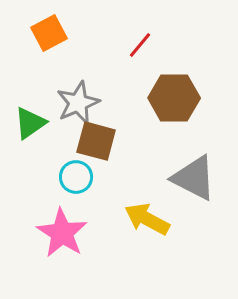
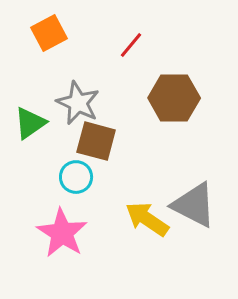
red line: moved 9 px left
gray star: rotated 24 degrees counterclockwise
gray triangle: moved 27 px down
yellow arrow: rotated 6 degrees clockwise
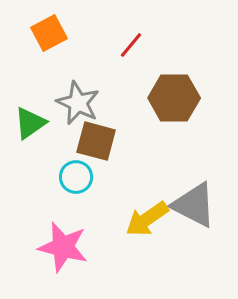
yellow arrow: rotated 69 degrees counterclockwise
pink star: moved 1 px right, 14 px down; rotated 18 degrees counterclockwise
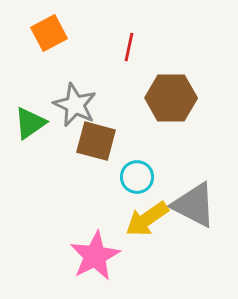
red line: moved 2 px left, 2 px down; rotated 28 degrees counterclockwise
brown hexagon: moved 3 px left
gray star: moved 3 px left, 2 px down
cyan circle: moved 61 px right
pink star: moved 32 px right, 9 px down; rotated 30 degrees clockwise
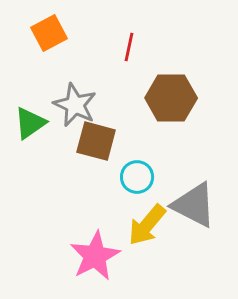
yellow arrow: moved 6 px down; rotated 15 degrees counterclockwise
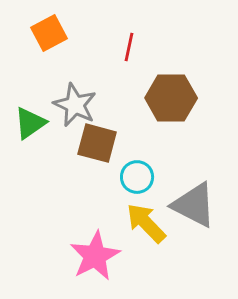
brown square: moved 1 px right, 2 px down
yellow arrow: moved 1 px left, 2 px up; rotated 96 degrees clockwise
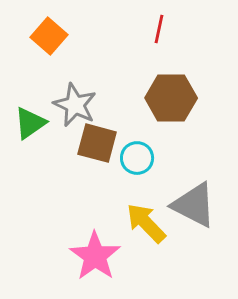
orange square: moved 3 px down; rotated 21 degrees counterclockwise
red line: moved 30 px right, 18 px up
cyan circle: moved 19 px up
pink star: rotated 9 degrees counterclockwise
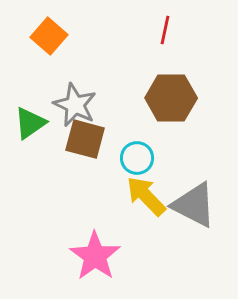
red line: moved 6 px right, 1 px down
brown square: moved 12 px left, 4 px up
yellow arrow: moved 27 px up
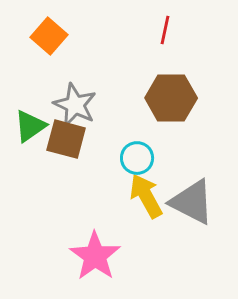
green triangle: moved 3 px down
brown square: moved 19 px left
yellow arrow: rotated 15 degrees clockwise
gray triangle: moved 2 px left, 3 px up
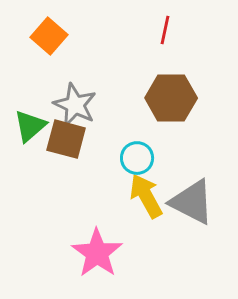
green triangle: rotated 6 degrees counterclockwise
pink star: moved 2 px right, 3 px up
